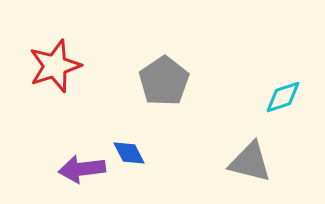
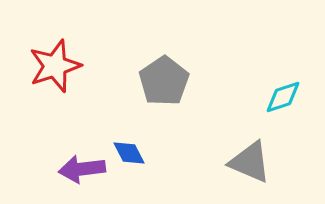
gray triangle: rotated 9 degrees clockwise
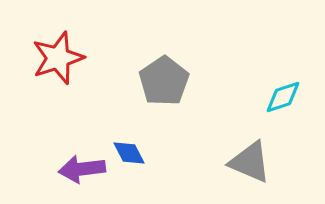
red star: moved 3 px right, 8 px up
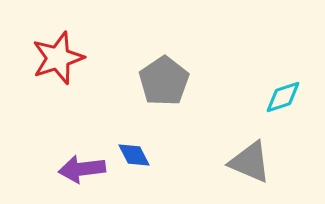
blue diamond: moved 5 px right, 2 px down
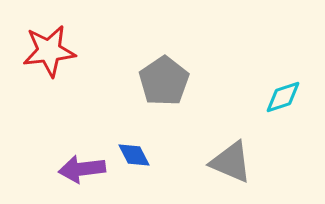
red star: moved 9 px left, 7 px up; rotated 12 degrees clockwise
gray triangle: moved 19 px left
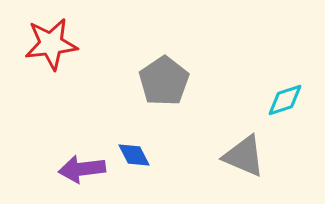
red star: moved 2 px right, 7 px up
cyan diamond: moved 2 px right, 3 px down
gray triangle: moved 13 px right, 6 px up
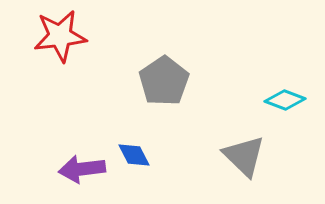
red star: moved 9 px right, 8 px up
cyan diamond: rotated 39 degrees clockwise
gray triangle: rotated 21 degrees clockwise
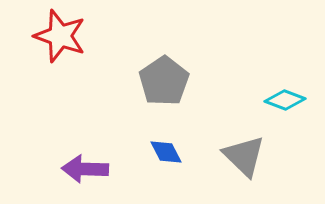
red star: rotated 26 degrees clockwise
blue diamond: moved 32 px right, 3 px up
purple arrow: moved 3 px right; rotated 9 degrees clockwise
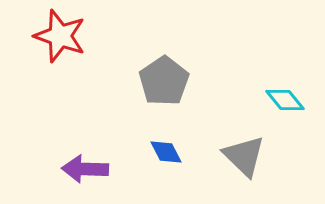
cyan diamond: rotated 30 degrees clockwise
